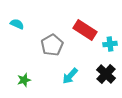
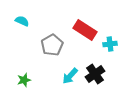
cyan semicircle: moved 5 px right, 3 px up
black cross: moved 11 px left; rotated 12 degrees clockwise
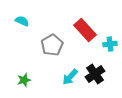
red rectangle: rotated 15 degrees clockwise
cyan arrow: moved 1 px down
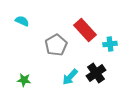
gray pentagon: moved 4 px right
black cross: moved 1 px right, 1 px up
green star: rotated 24 degrees clockwise
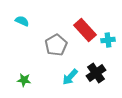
cyan cross: moved 2 px left, 4 px up
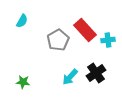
cyan semicircle: rotated 96 degrees clockwise
gray pentagon: moved 2 px right, 5 px up
green star: moved 1 px left, 2 px down
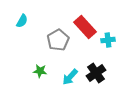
red rectangle: moved 3 px up
green star: moved 17 px right, 11 px up
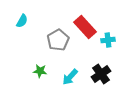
black cross: moved 5 px right, 1 px down
